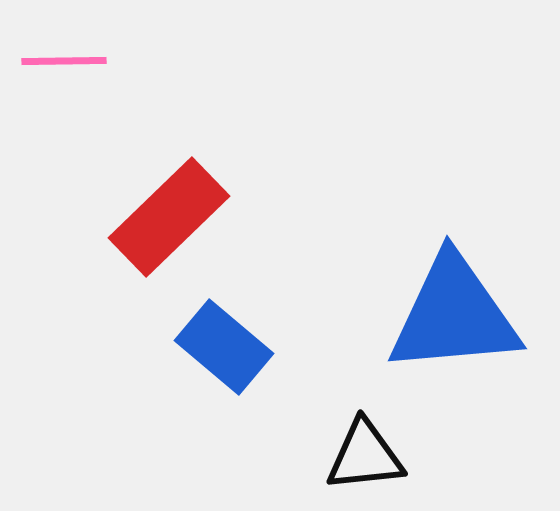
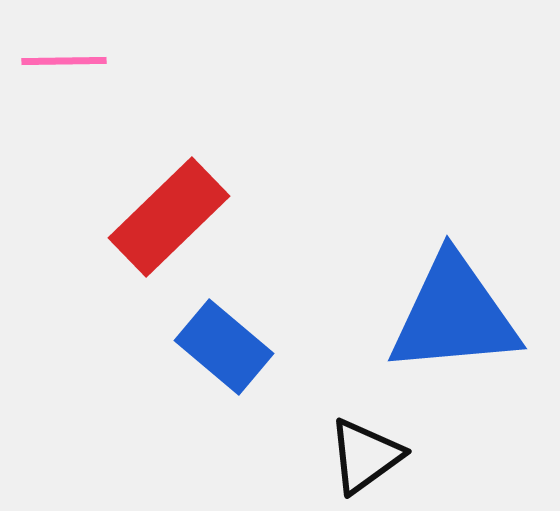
black triangle: rotated 30 degrees counterclockwise
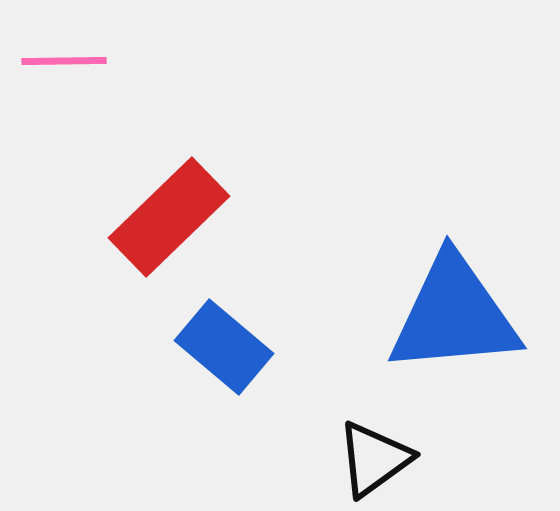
black triangle: moved 9 px right, 3 px down
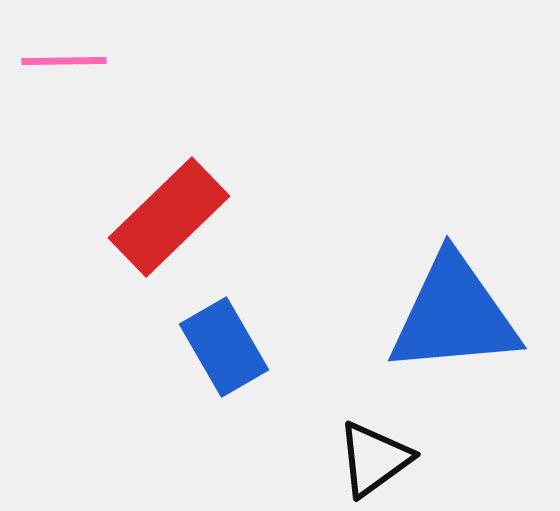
blue rectangle: rotated 20 degrees clockwise
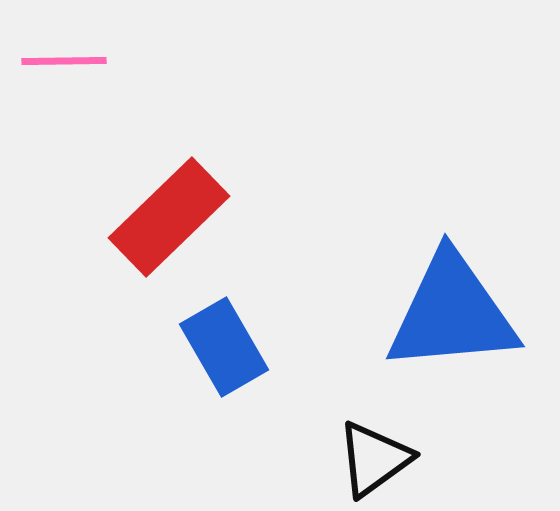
blue triangle: moved 2 px left, 2 px up
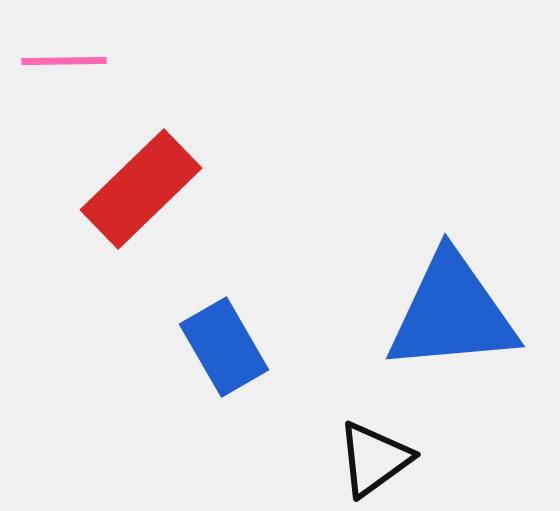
red rectangle: moved 28 px left, 28 px up
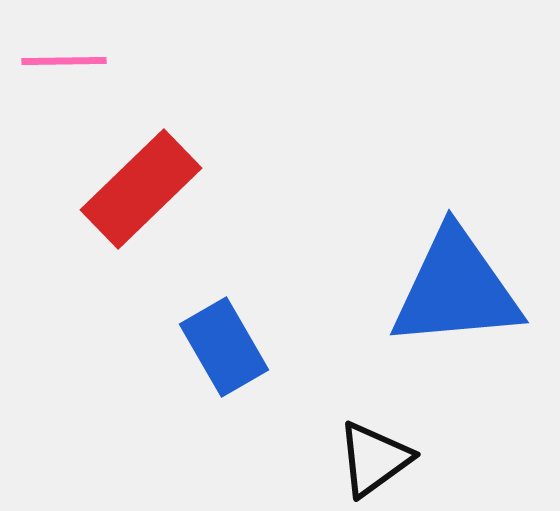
blue triangle: moved 4 px right, 24 px up
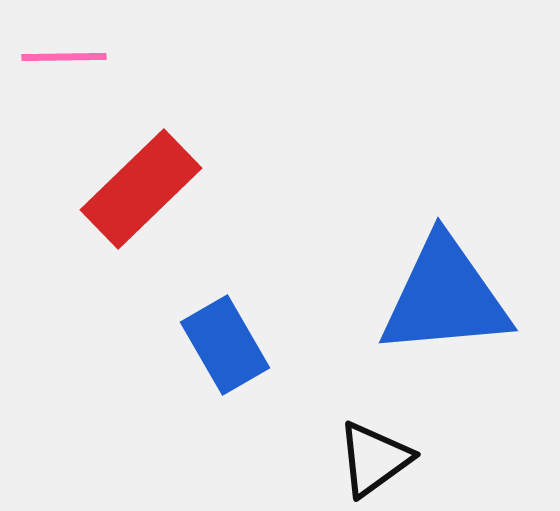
pink line: moved 4 px up
blue triangle: moved 11 px left, 8 px down
blue rectangle: moved 1 px right, 2 px up
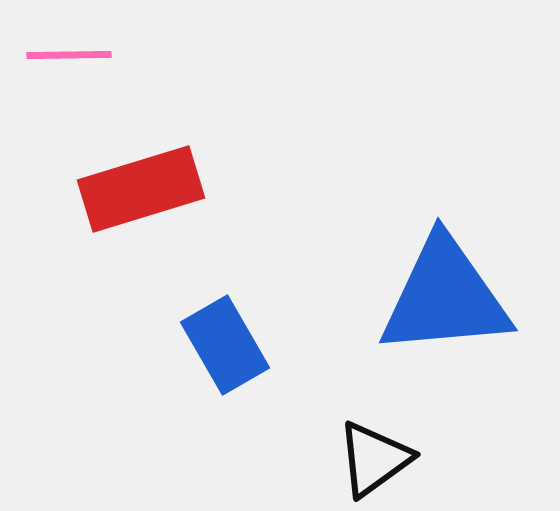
pink line: moved 5 px right, 2 px up
red rectangle: rotated 27 degrees clockwise
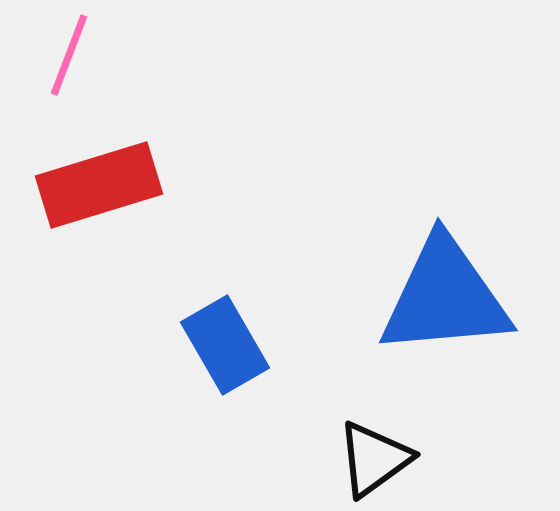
pink line: rotated 68 degrees counterclockwise
red rectangle: moved 42 px left, 4 px up
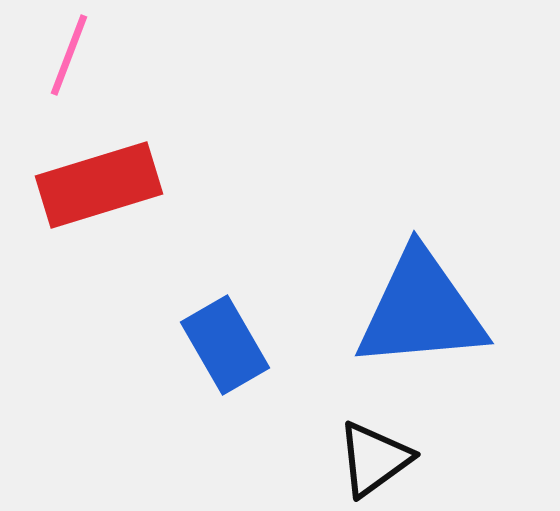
blue triangle: moved 24 px left, 13 px down
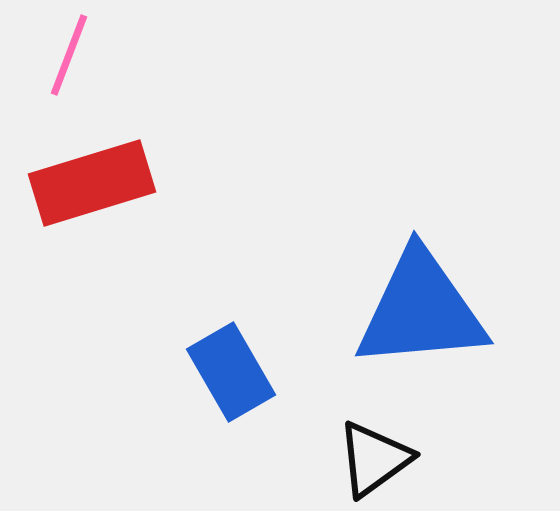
red rectangle: moved 7 px left, 2 px up
blue rectangle: moved 6 px right, 27 px down
